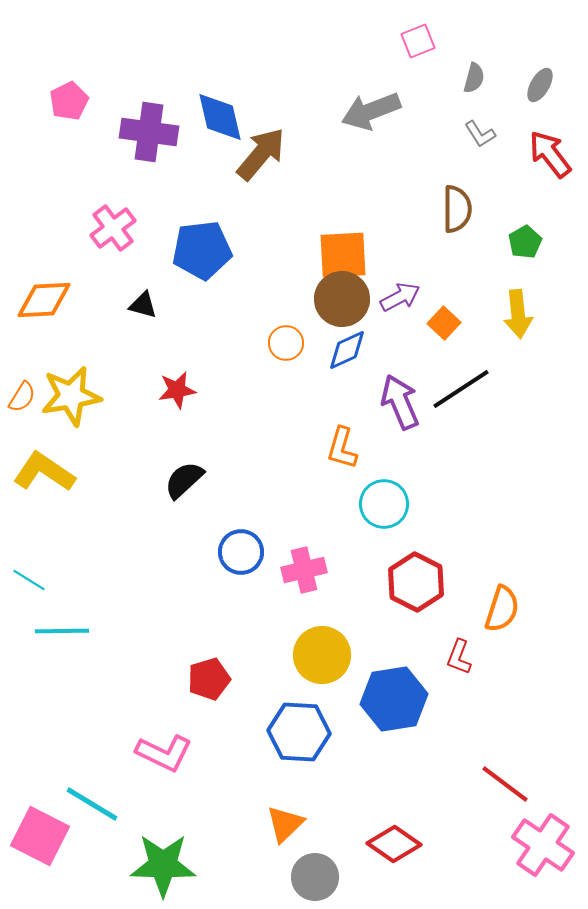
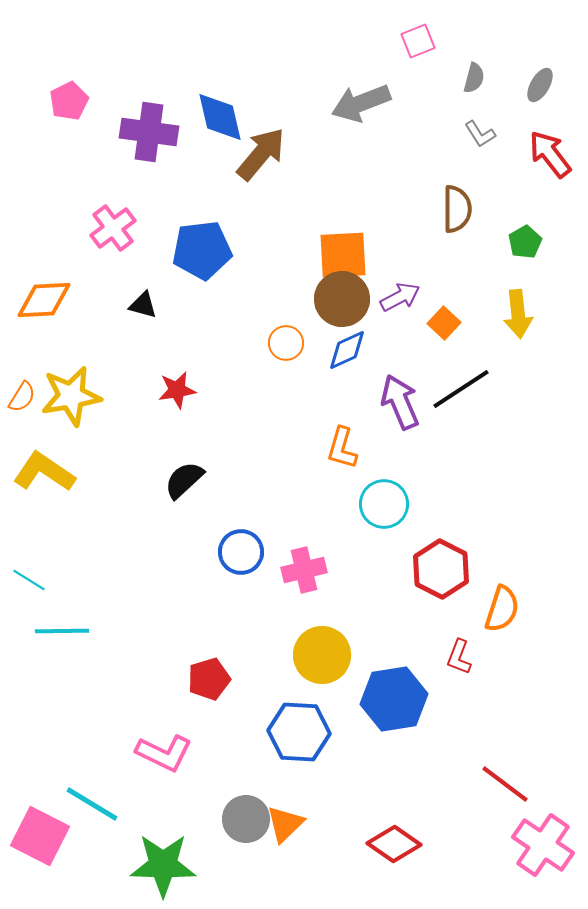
gray arrow at (371, 111): moved 10 px left, 8 px up
red hexagon at (416, 582): moved 25 px right, 13 px up
gray circle at (315, 877): moved 69 px left, 58 px up
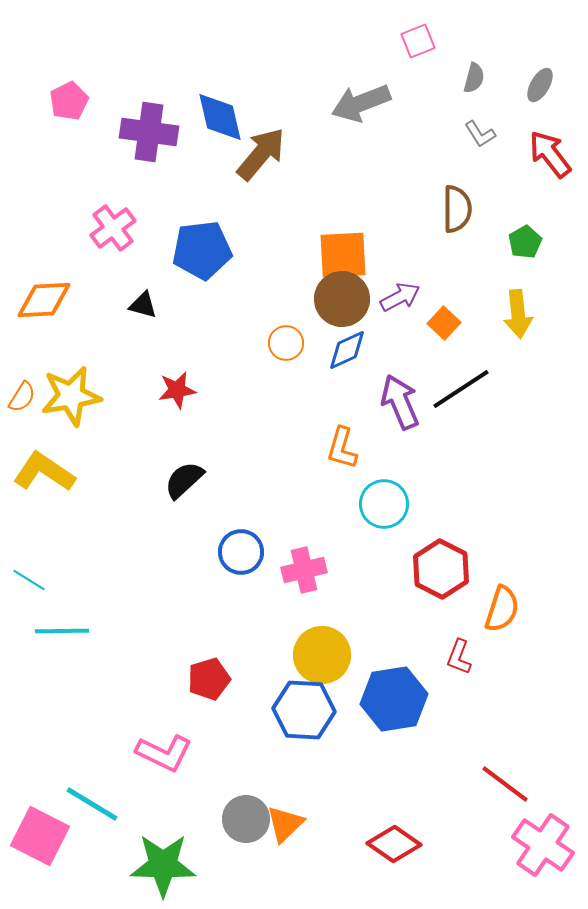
blue hexagon at (299, 732): moved 5 px right, 22 px up
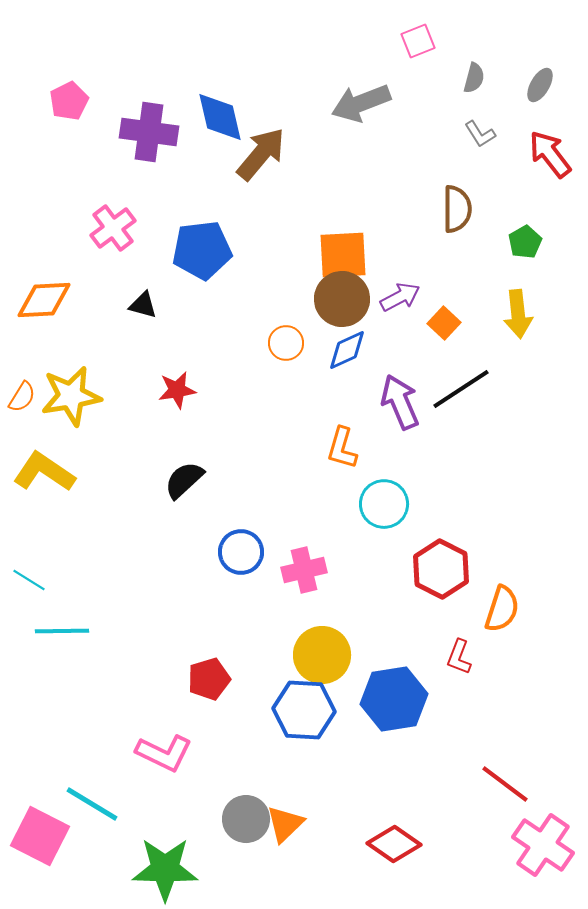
green star at (163, 865): moved 2 px right, 4 px down
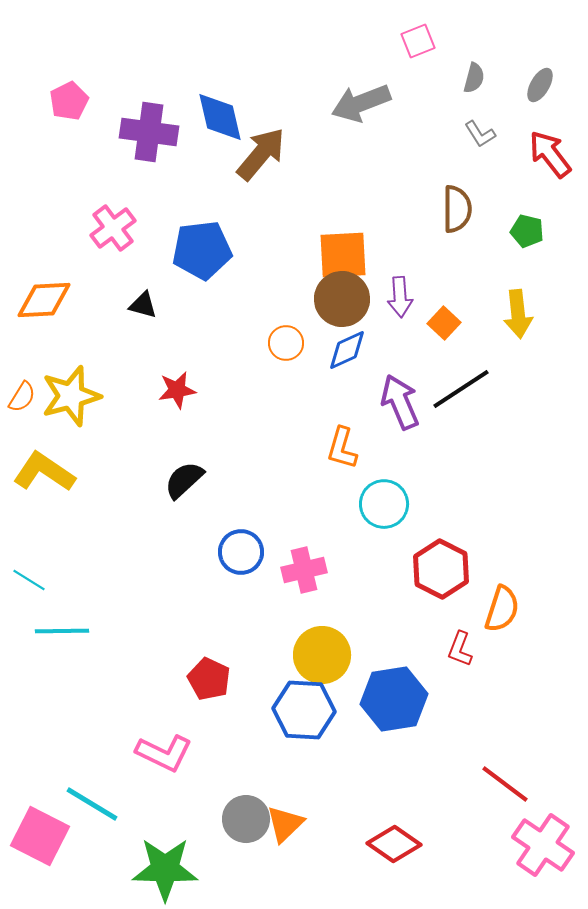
green pentagon at (525, 242): moved 2 px right, 11 px up; rotated 28 degrees counterclockwise
purple arrow at (400, 297): rotated 114 degrees clockwise
yellow star at (71, 396): rotated 6 degrees counterclockwise
red L-shape at (459, 657): moved 1 px right, 8 px up
red pentagon at (209, 679): rotated 30 degrees counterclockwise
